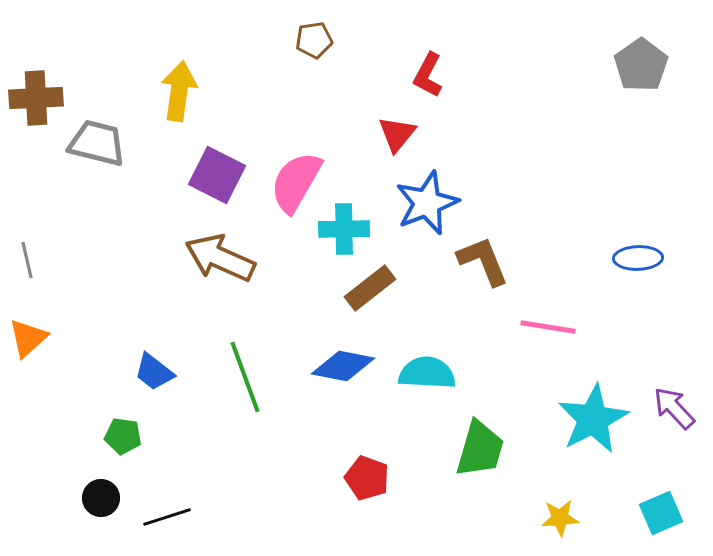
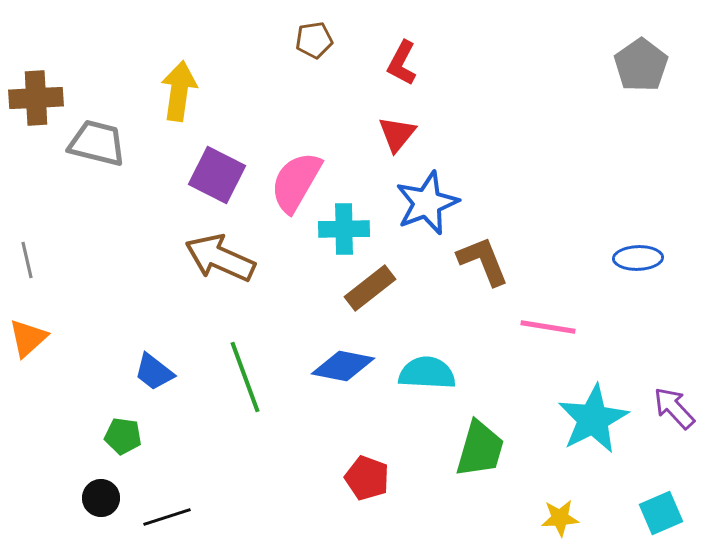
red L-shape: moved 26 px left, 12 px up
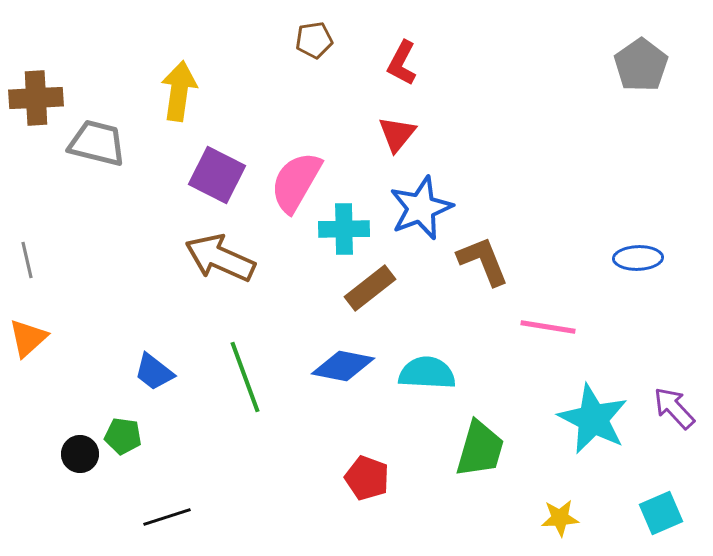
blue star: moved 6 px left, 5 px down
cyan star: rotated 18 degrees counterclockwise
black circle: moved 21 px left, 44 px up
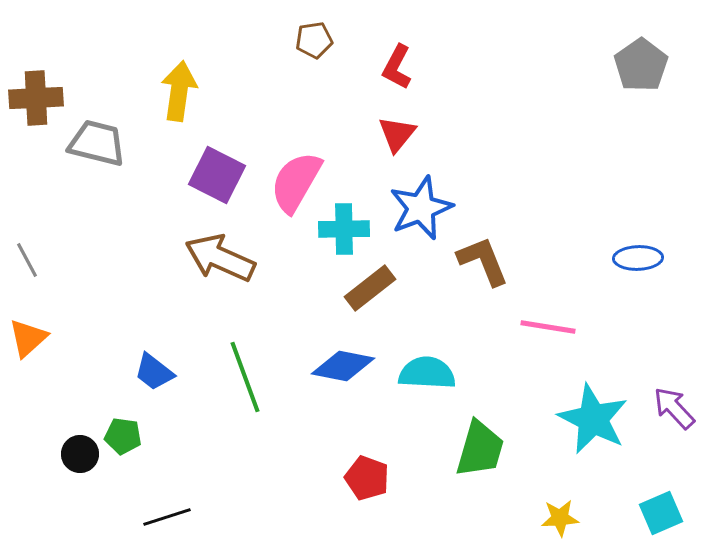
red L-shape: moved 5 px left, 4 px down
gray line: rotated 15 degrees counterclockwise
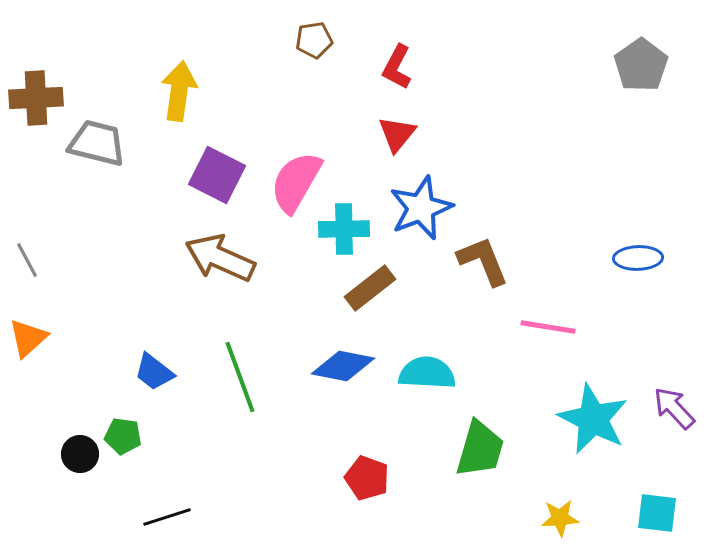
green line: moved 5 px left
cyan square: moved 4 px left; rotated 30 degrees clockwise
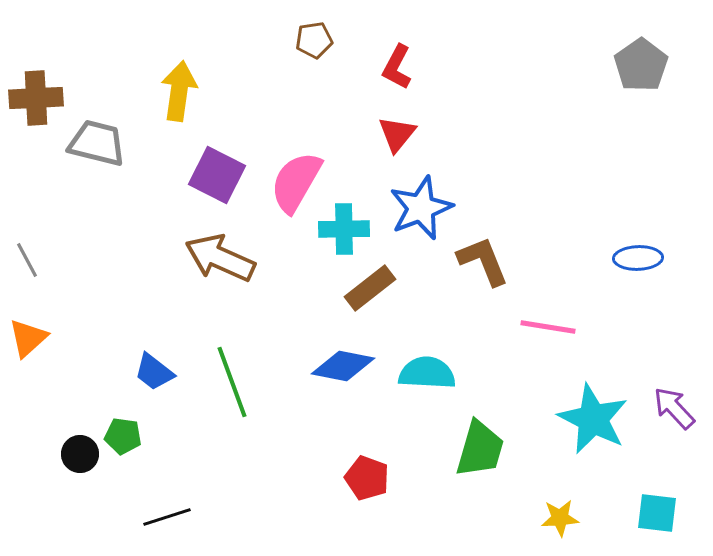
green line: moved 8 px left, 5 px down
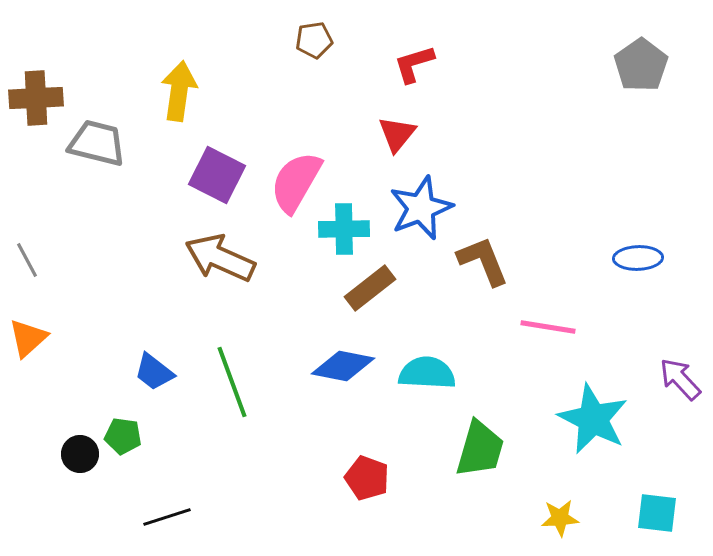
red L-shape: moved 17 px right, 3 px up; rotated 45 degrees clockwise
purple arrow: moved 6 px right, 29 px up
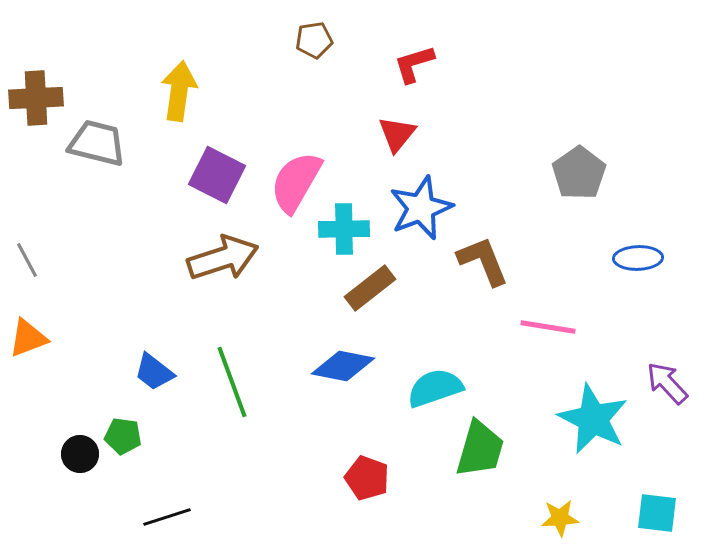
gray pentagon: moved 62 px left, 108 px down
brown arrow: moved 3 px right; rotated 138 degrees clockwise
orange triangle: rotated 21 degrees clockwise
cyan semicircle: moved 8 px right, 15 px down; rotated 22 degrees counterclockwise
purple arrow: moved 13 px left, 4 px down
